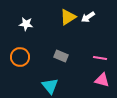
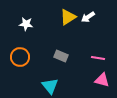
pink line: moved 2 px left
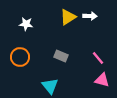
white arrow: moved 2 px right, 1 px up; rotated 144 degrees counterclockwise
pink line: rotated 40 degrees clockwise
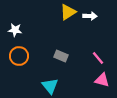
yellow triangle: moved 5 px up
white star: moved 11 px left, 6 px down
orange circle: moved 1 px left, 1 px up
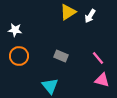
white arrow: rotated 120 degrees clockwise
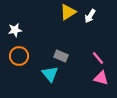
white star: rotated 16 degrees counterclockwise
pink triangle: moved 1 px left, 2 px up
cyan triangle: moved 12 px up
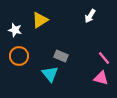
yellow triangle: moved 28 px left, 8 px down
white star: rotated 24 degrees clockwise
pink line: moved 6 px right
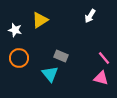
orange circle: moved 2 px down
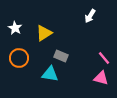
yellow triangle: moved 4 px right, 13 px down
white star: moved 2 px up; rotated 16 degrees clockwise
cyan triangle: rotated 42 degrees counterclockwise
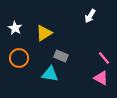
pink triangle: rotated 14 degrees clockwise
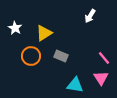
orange circle: moved 12 px right, 2 px up
cyan triangle: moved 25 px right, 11 px down
pink triangle: rotated 28 degrees clockwise
